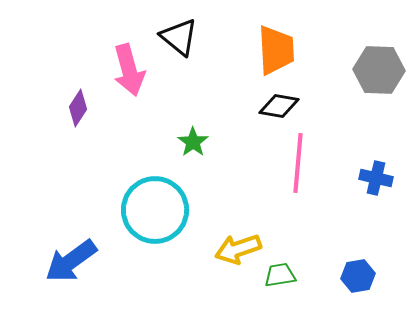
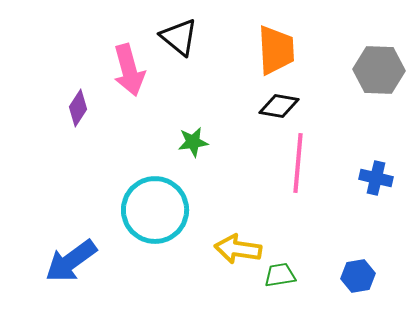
green star: rotated 28 degrees clockwise
yellow arrow: rotated 27 degrees clockwise
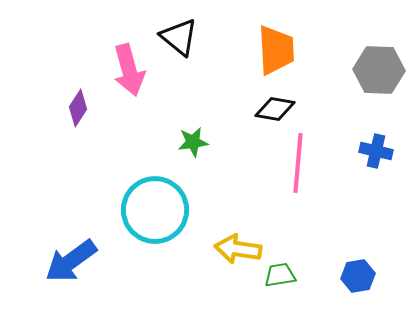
black diamond: moved 4 px left, 3 px down
blue cross: moved 27 px up
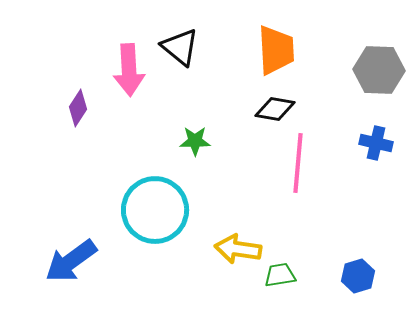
black triangle: moved 1 px right, 10 px down
pink arrow: rotated 12 degrees clockwise
green star: moved 2 px right, 1 px up; rotated 8 degrees clockwise
blue cross: moved 8 px up
blue hexagon: rotated 8 degrees counterclockwise
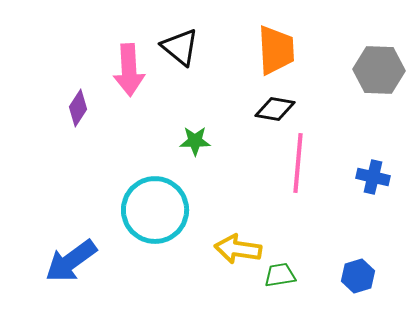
blue cross: moved 3 px left, 34 px down
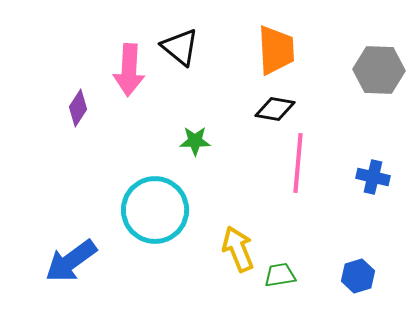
pink arrow: rotated 6 degrees clockwise
yellow arrow: rotated 60 degrees clockwise
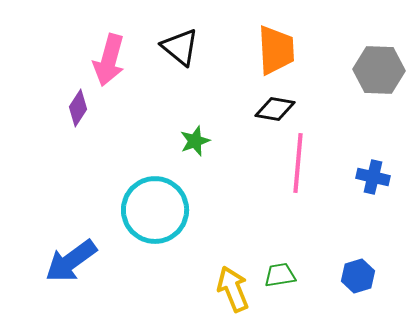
pink arrow: moved 20 px left, 10 px up; rotated 12 degrees clockwise
green star: rotated 20 degrees counterclockwise
yellow arrow: moved 5 px left, 40 px down
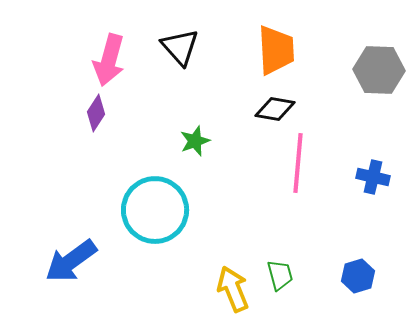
black triangle: rotated 9 degrees clockwise
purple diamond: moved 18 px right, 5 px down
green trapezoid: rotated 84 degrees clockwise
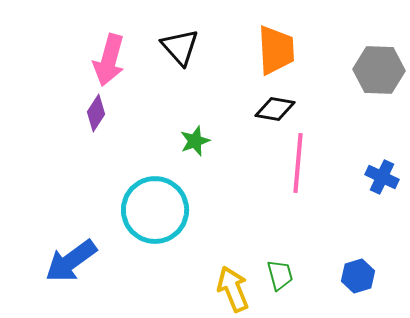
blue cross: moved 9 px right; rotated 12 degrees clockwise
